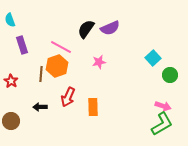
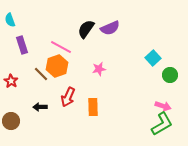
pink star: moved 7 px down
brown line: rotated 49 degrees counterclockwise
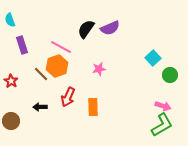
green L-shape: moved 1 px down
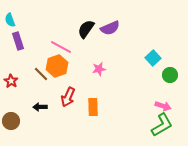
purple rectangle: moved 4 px left, 4 px up
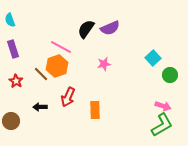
purple rectangle: moved 5 px left, 8 px down
pink star: moved 5 px right, 5 px up
red star: moved 5 px right
orange rectangle: moved 2 px right, 3 px down
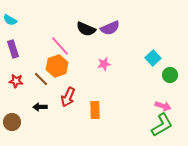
cyan semicircle: rotated 40 degrees counterclockwise
black semicircle: rotated 102 degrees counterclockwise
pink line: moved 1 px left, 1 px up; rotated 20 degrees clockwise
brown line: moved 5 px down
red star: rotated 24 degrees counterclockwise
brown circle: moved 1 px right, 1 px down
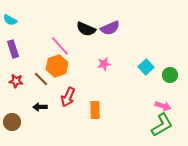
cyan square: moved 7 px left, 9 px down
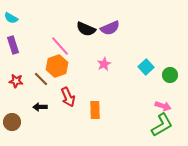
cyan semicircle: moved 1 px right, 2 px up
purple rectangle: moved 4 px up
pink star: rotated 16 degrees counterclockwise
red arrow: rotated 48 degrees counterclockwise
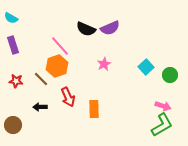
orange rectangle: moved 1 px left, 1 px up
brown circle: moved 1 px right, 3 px down
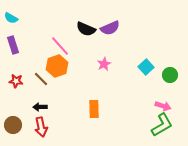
red arrow: moved 27 px left, 30 px down; rotated 12 degrees clockwise
